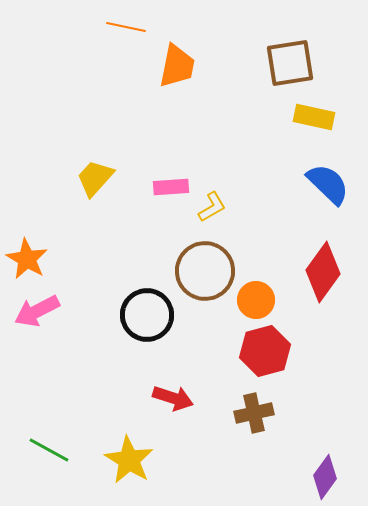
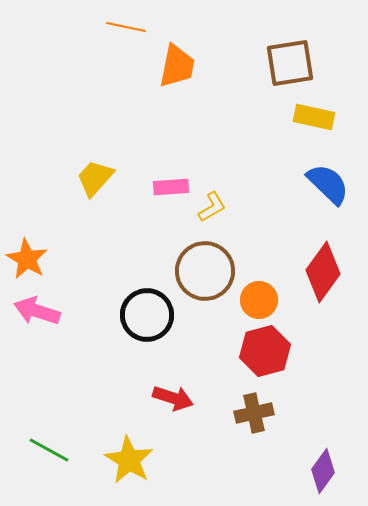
orange circle: moved 3 px right
pink arrow: rotated 45 degrees clockwise
purple diamond: moved 2 px left, 6 px up
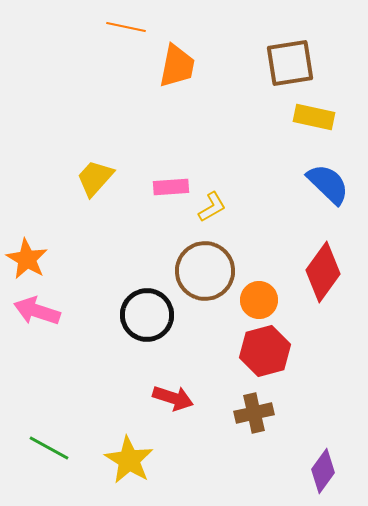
green line: moved 2 px up
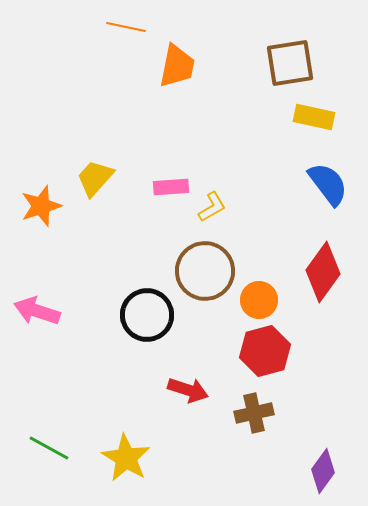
blue semicircle: rotated 9 degrees clockwise
orange star: moved 14 px right, 53 px up; rotated 24 degrees clockwise
red arrow: moved 15 px right, 8 px up
yellow star: moved 3 px left, 2 px up
